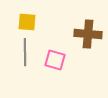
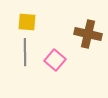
brown cross: rotated 8 degrees clockwise
pink square: rotated 25 degrees clockwise
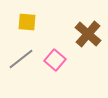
brown cross: rotated 28 degrees clockwise
gray line: moved 4 px left, 7 px down; rotated 52 degrees clockwise
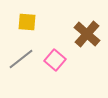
brown cross: moved 1 px left
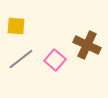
yellow square: moved 11 px left, 4 px down
brown cross: moved 11 px down; rotated 16 degrees counterclockwise
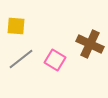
brown cross: moved 3 px right, 1 px up
pink square: rotated 10 degrees counterclockwise
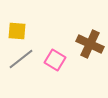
yellow square: moved 1 px right, 5 px down
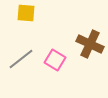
yellow square: moved 9 px right, 18 px up
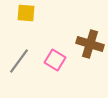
brown cross: rotated 8 degrees counterclockwise
gray line: moved 2 px left, 2 px down; rotated 16 degrees counterclockwise
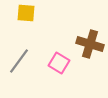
pink square: moved 4 px right, 3 px down
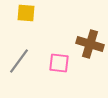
pink square: rotated 25 degrees counterclockwise
